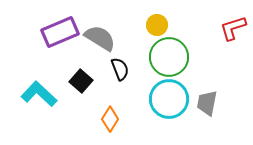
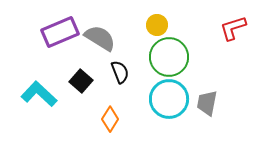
black semicircle: moved 3 px down
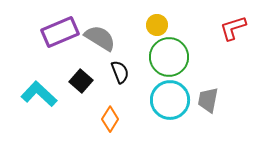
cyan circle: moved 1 px right, 1 px down
gray trapezoid: moved 1 px right, 3 px up
